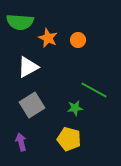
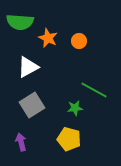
orange circle: moved 1 px right, 1 px down
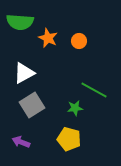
white triangle: moved 4 px left, 6 px down
purple arrow: rotated 54 degrees counterclockwise
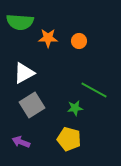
orange star: rotated 24 degrees counterclockwise
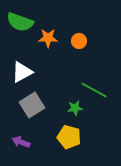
green semicircle: rotated 16 degrees clockwise
white triangle: moved 2 px left, 1 px up
yellow pentagon: moved 2 px up
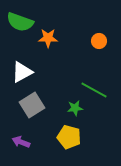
orange circle: moved 20 px right
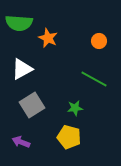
green semicircle: moved 1 px left, 1 px down; rotated 16 degrees counterclockwise
orange star: rotated 24 degrees clockwise
white triangle: moved 3 px up
green line: moved 11 px up
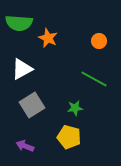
purple arrow: moved 4 px right, 4 px down
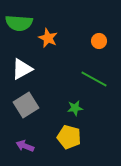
gray square: moved 6 px left
